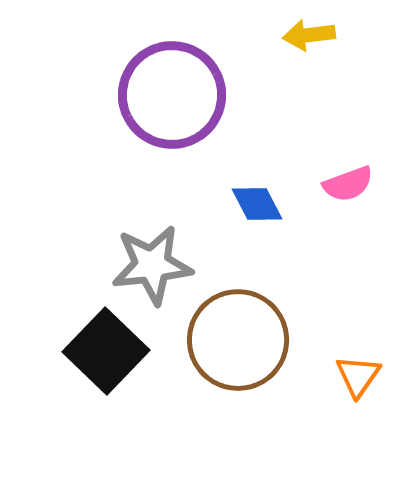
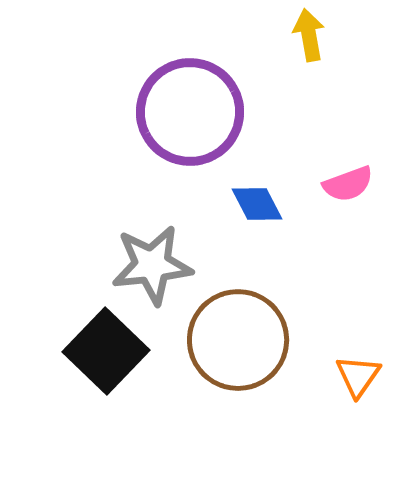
yellow arrow: rotated 87 degrees clockwise
purple circle: moved 18 px right, 17 px down
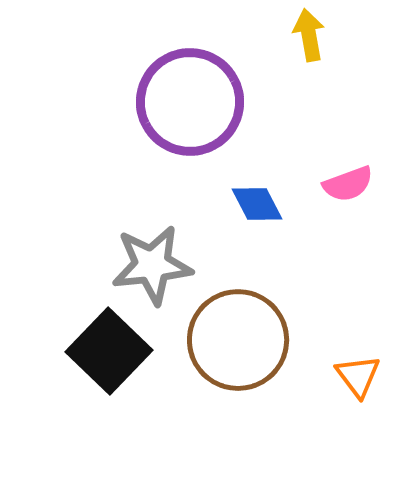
purple circle: moved 10 px up
black square: moved 3 px right
orange triangle: rotated 12 degrees counterclockwise
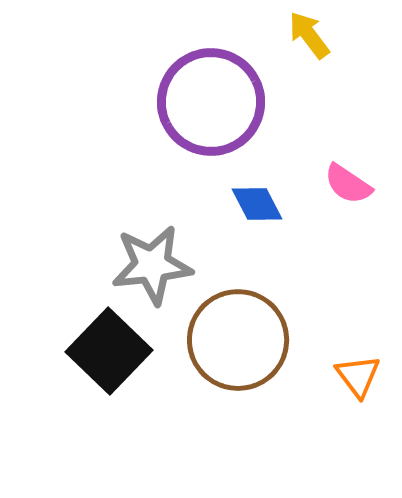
yellow arrow: rotated 27 degrees counterclockwise
purple circle: moved 21 px right
pink semicircle: rotated 54 degrees clockwise
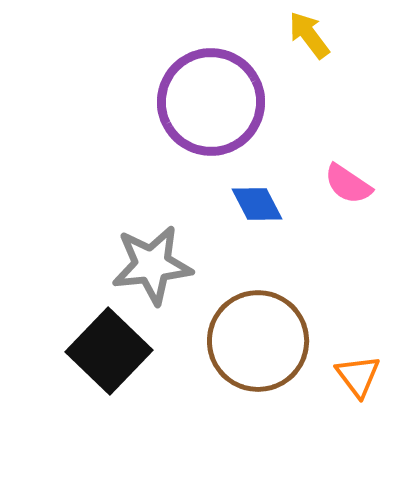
brown circle: moved 20 px right, 1 px down
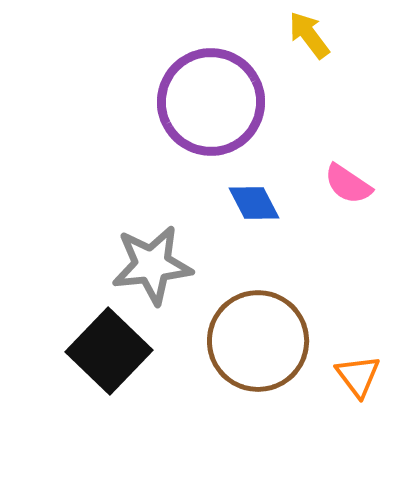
blue diamond: moved 3 px left, 1 px up
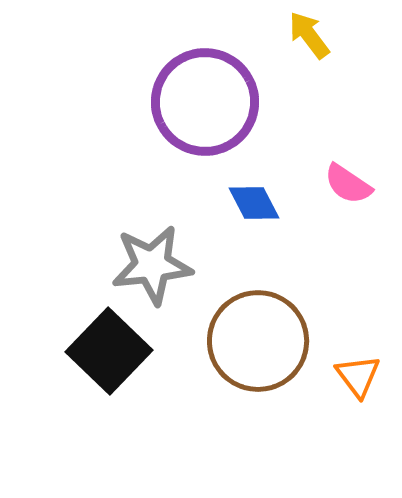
purple circle: moved 6 px left
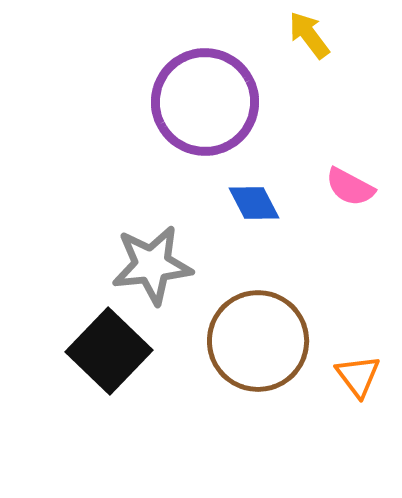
pink semicircle: moved 2 px right, 3 px down; rotated 6 degrees counterclockwise
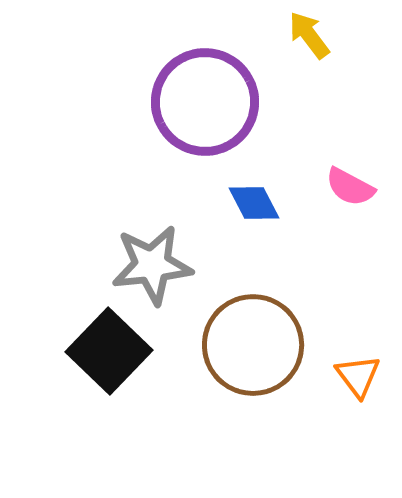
brown circle: moved 5 px left, 4 px down
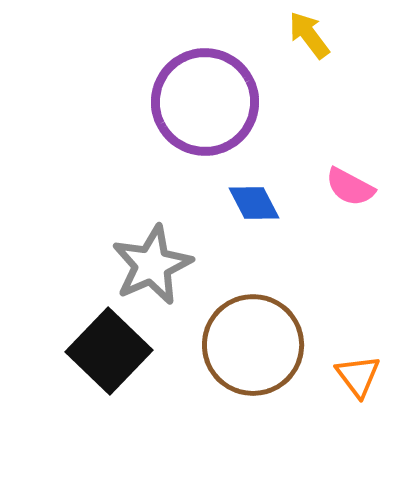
gray star: rotated 18 degrees counterclockwise
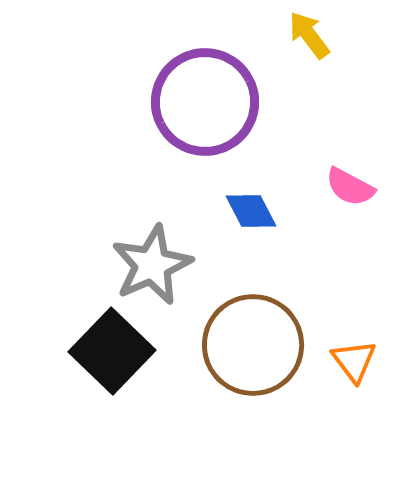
blue diamond: moved 3 px left, 8 px down
black square: moved 3 px right
orange triangle: moved 4 px left, 15 px up
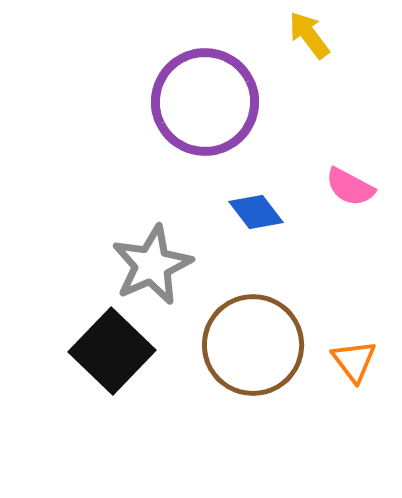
blue diamond: moved 5 px right, 1 px down; rotated 10 degrees counterclockwise
